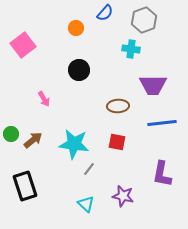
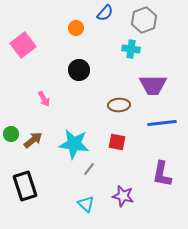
brown ellipse: moved 1 px right, 1 px up
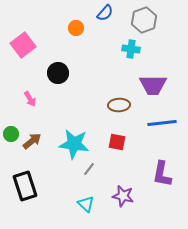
black circle: moved 21 px left, 3 px down
pink arrow: moved 14 px left
brown arrow: moved 1 px left, 1 px down
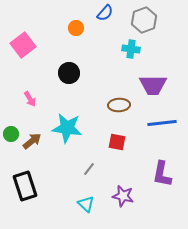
black circle: moved 11 px right
cyan star: moved 7 px left, 16 px up
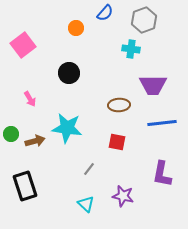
brown arrow: moved 3 px right; rotated 24 degrees clockwise
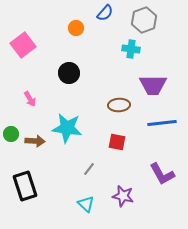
brown arrow: rotated 18 degrees clockwise
purple L-shape: rotated 40 degrees counterclockwise
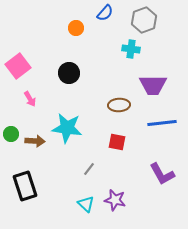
pink square: moved 5 px left, 21 px down
purple star: moved 8 px left, 4 px down
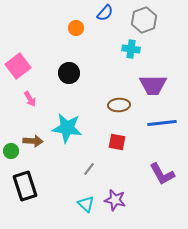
green circle: moved 17 px down
brown arrow: moved 2 px left
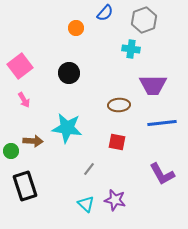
pink square: moved 2 px right
pink arrow: moved 6 px left, 1 px down
